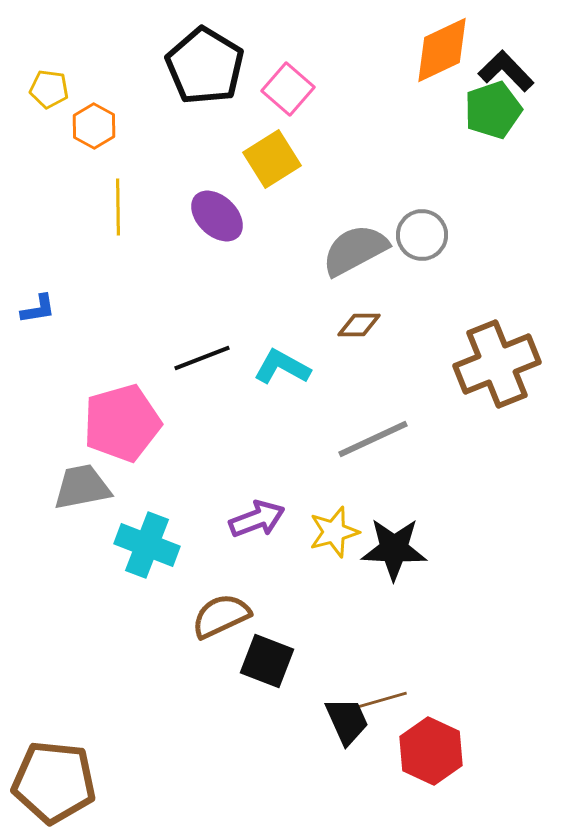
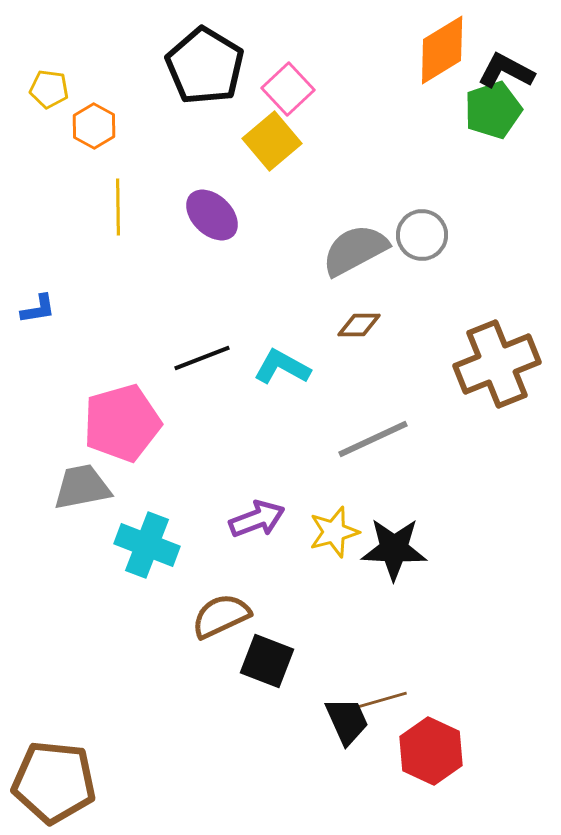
orange diamond: rotated 6 degrees counterclockwise
black L-shape: rotated 18 degrees counterclockwise
pink square: rotated 6 degrees clockwise
yellow square: moved 18 px up; rotated 8 degrees counterclockwise
purple ellipse: moved 5 px left, 1 px up
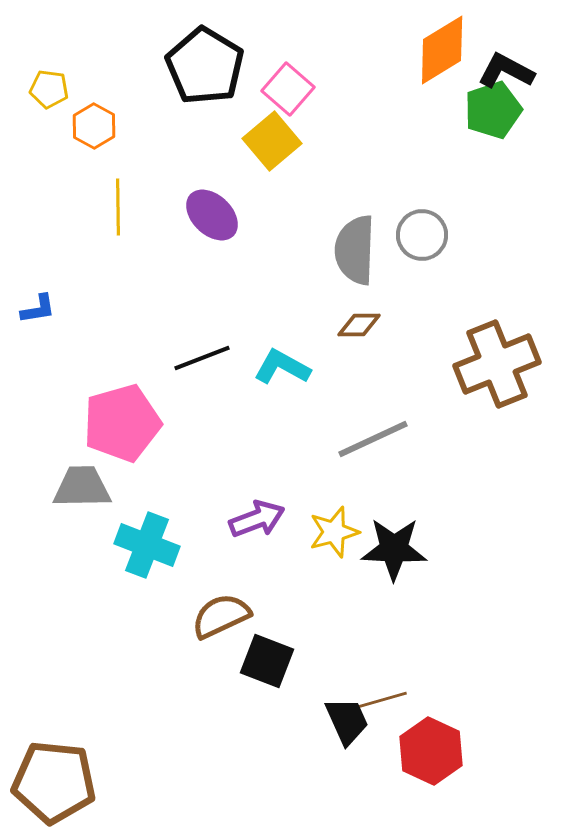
pink square: rotated 6 degrees counterclockwise
gray semicircle: rotated 60 degrees counterclockwise
gray trapezoid: rotated 10 degrees clockwise
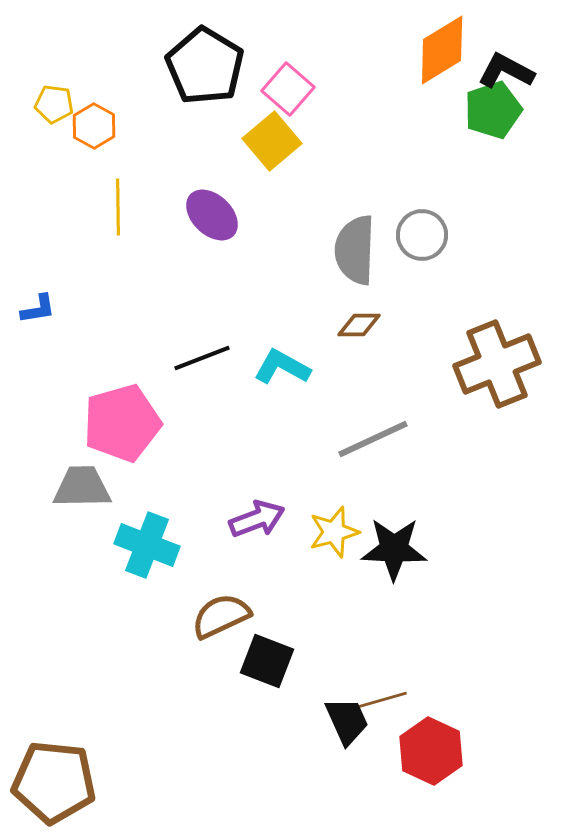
yellow pentagon: moved 5 px right, 15 px down
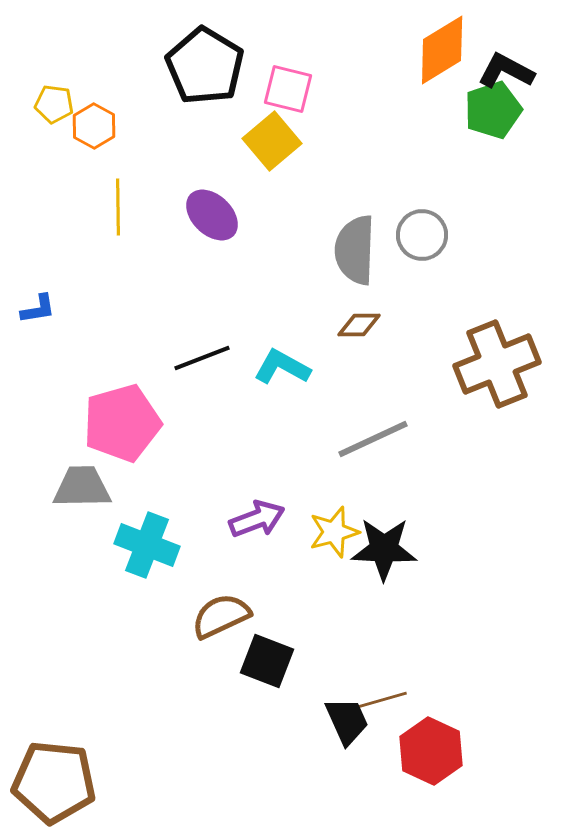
pink square: rotated 27 degrees counterclockwise
black star: moved 10 px left
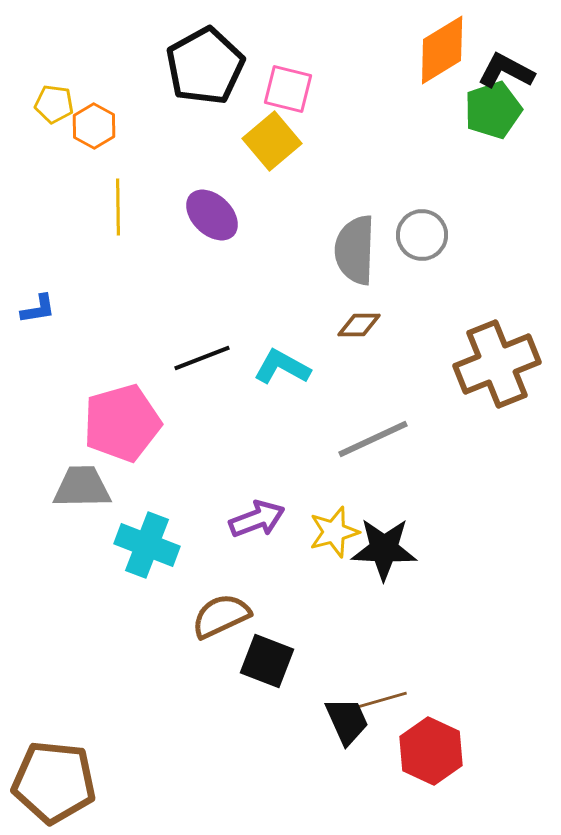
black pentagon: rotated 12 degrees clockwise
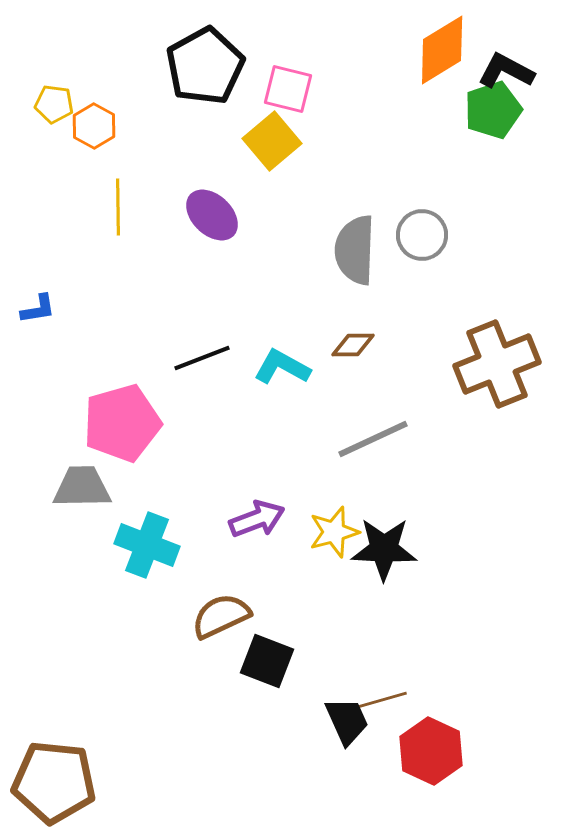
brown diamond: moved 6 px left, 20 px down
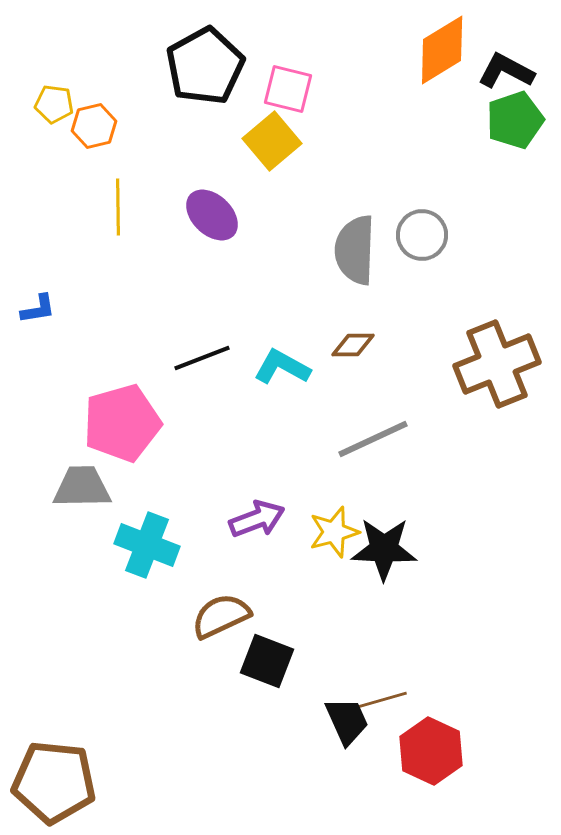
green pentagon: moved 22 px right, 10 px down
orange hexagon: rotated 18 degrees clockwise
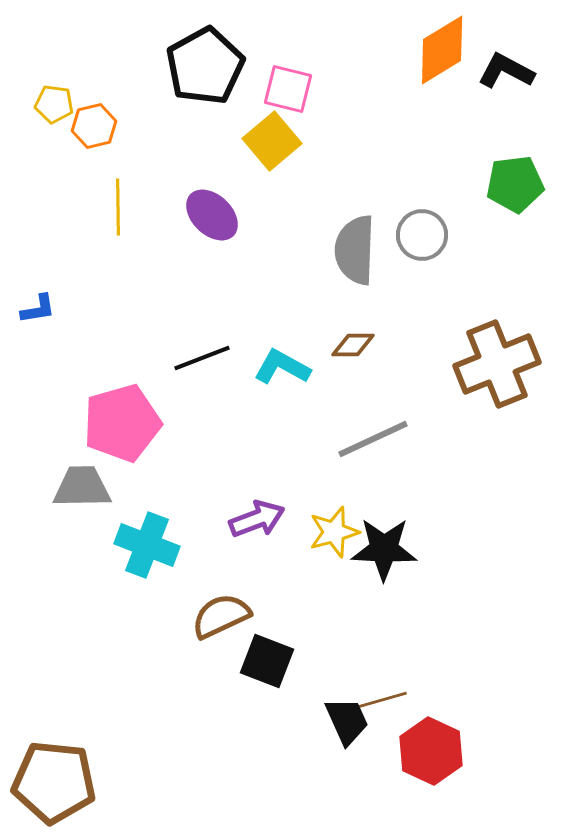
green pentagon: moved 64 px down; rotated 12 degrees clockwise
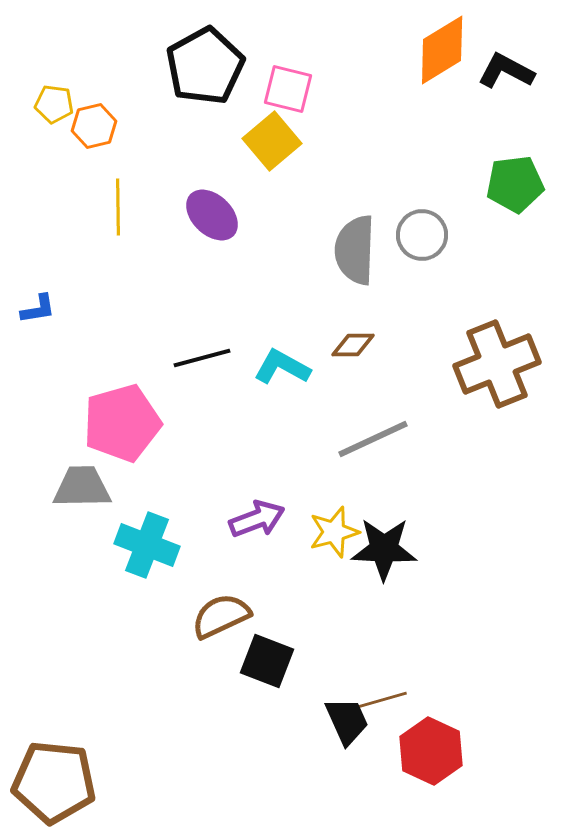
black line: rotated 6 degrees clockwise
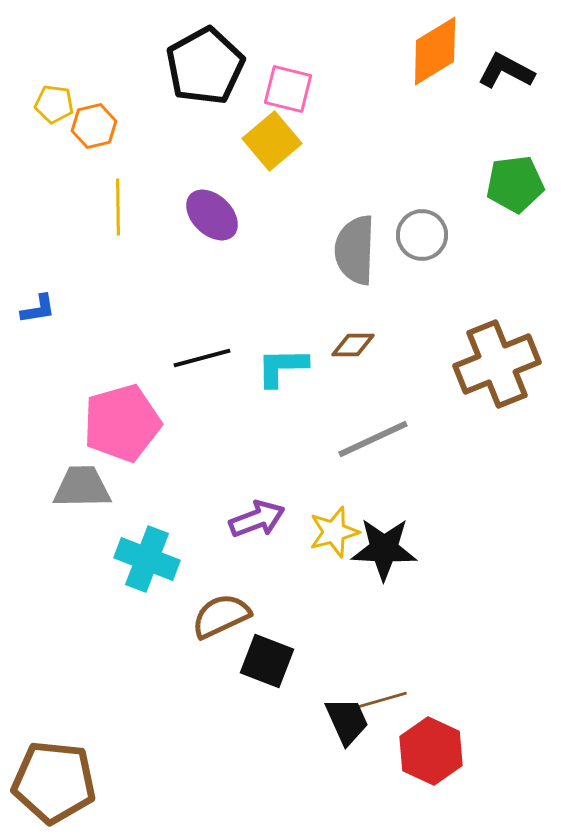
orange diamond: moved 7 px left, 1 px down
cyan L-shape: rotated 30 degrees counterclockwise
cyan cross: moved 14 px down
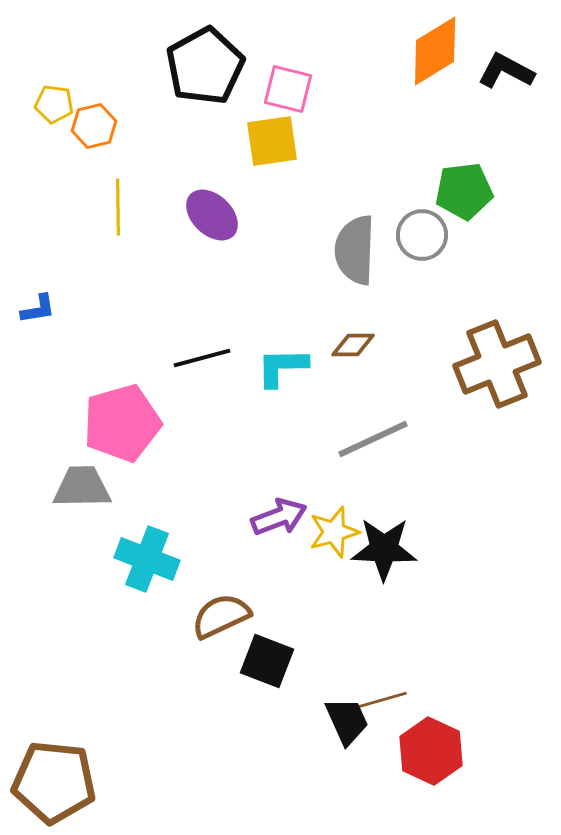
yellow square: rotated 32 degrees clockwise
green pentagon: moved 51 px left, 7 px down
purple arrow: moved 22 px right, 2 px up
